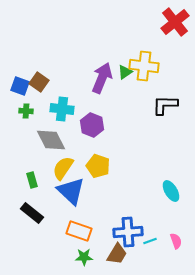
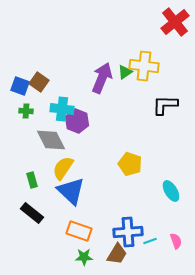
purple hexagon: moved 15 px left, 4 px up
yellow pentagon: moved 32 px right, 2 px up
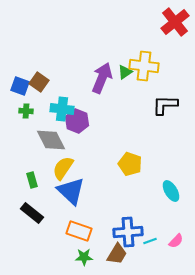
pink semicircle: rotated 63 degrees clockwise
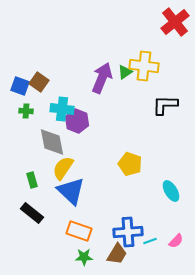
gray diamond: moved 1 px right, 2 px down; rotated 16 degrees clockwise
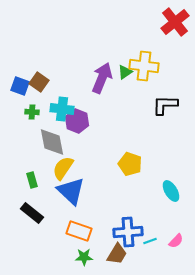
green cross: moved 6 px right, 1 px down
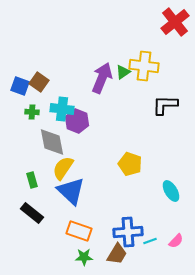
green triangle: moved 2 px left
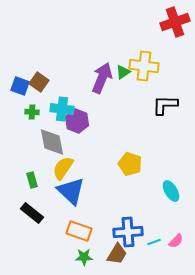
red cross: rotated 20 degrees clockwise
cyan line: moved 4 px right, 1 px down
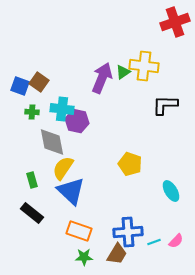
purple hexagon: rotated 10 degrees counterclockwise
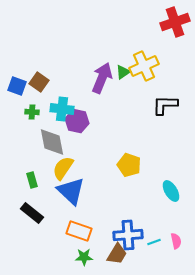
yellow cross: rotated 32 degrees counterclockwise
blue square: moved 3 px left
yellow pentagon: moved 1 px left, 1 px down
blue cross: moved 3 px down
pink semicircle: rotated 56 degrees counterclockwise
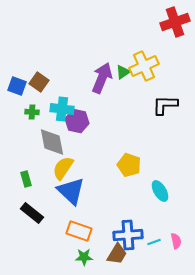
green rectangle: moved 6 px left, 1 px up
cyan ellipse: moved 11 px left
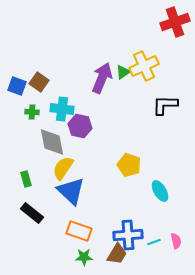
purple hexagon: moved 3 px right, 5 px down
